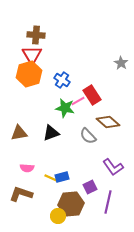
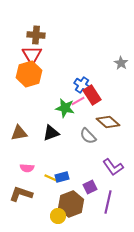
blue cross: moved 20 px right, 5 px down
brown hexagon: rotated 15 degrees counterclockwise
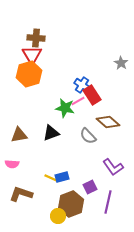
brown cross: moved 3 px down
brown triangle: moved 2 px down
pink semicircle: moved 15 px left, 4 px up
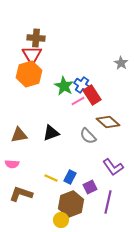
green star: moved 1 px left, 22 px up; rotated 18 degrees clockwise
blue rectangle: moved 8 px right; rotated 48 degrees counterclockwise
yellow circle: moved 3 px right, 4 px down
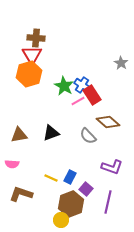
purple L-shape: moved 1 px left; rotated 35 degrees counterclockwise
purple square: moved 4 px left, 2 px down; rotated 24 degrees counterclockwise
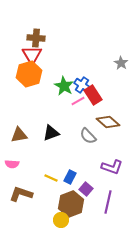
red rectangle: moved 1 px right
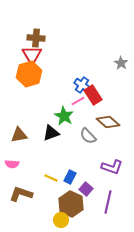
green star: moved 30 px down
brown hexagon: rotated 15 degrees counterclockwise
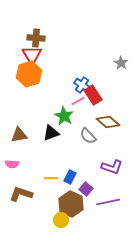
yellow line: rotated 24 degrees counterclockwise
purple line: rotated 65 degrees clockwise
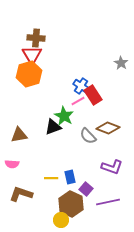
blue cross: moved 1 px left, 1 px down
brown diamond: moved 6 px down; rotated 20 degrees counterclockwise
black triangle: moved 2 px right, 6 px up
blue rectangle: rotated 40 degrees counterclockwise
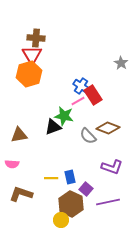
green star: rotated 18 degrees counterclockwise
